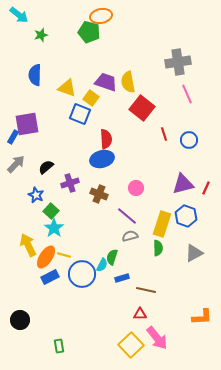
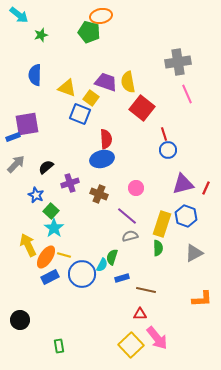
blue rectangle at (13, 137): rotated 40 degrees clockwise
blue circle at (189, 140): moved 21 px left, 10 px down
orange L-shape at (202, 317): moved 18 px up
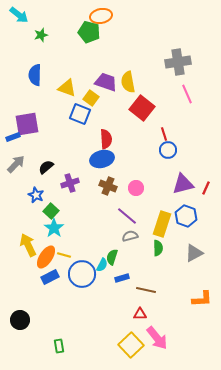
brown cross at (99, 194): moved 9 px right, 8 px up
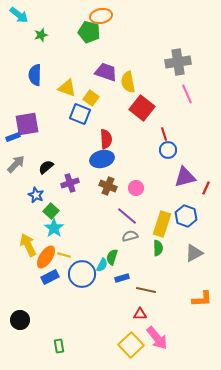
purple trapezoid at (106, 82): moved 10 px up
purple triangle at (183, 184): moved 2 px right, 7 px up
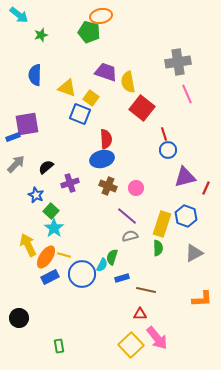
black circle at (20, 320): moved 1 px left, 2 px up
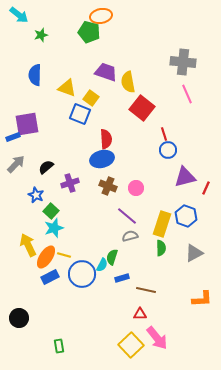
gray cross at (178, 62): moved 5 px right; rotated 15 degrees clockwise
cyan star at (54, 228): rotated 18 degrees clockwise
green semicircle at (158, 248): moved 3 px right
